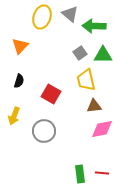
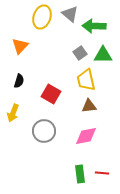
brown triangle: moved 5 px left
yellow arrow: moved 1 px left, 3 px up
pink diamond: moved 16 px left, 7 px down
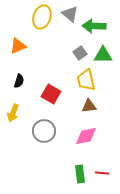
orange triangle: moved 2 px left; rotated 24 degrees clockwise
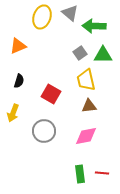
gray triangle: moved 1 px up
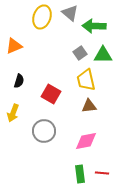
orange triangle: moved 4 px left
pink diamond: moved 5 px down
